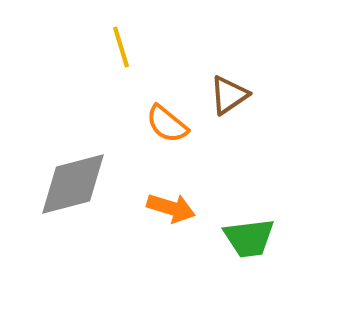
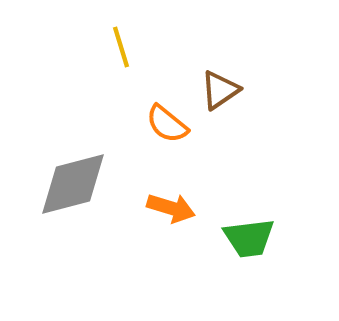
brown triangle: moved 9 px left, 5 px up
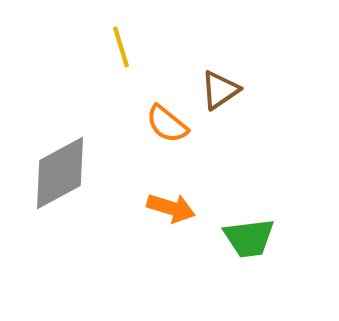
gray diamond: moved 13 px left, 11 px up; rotated 14 degrees counterclockwise
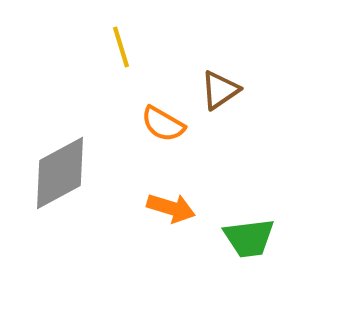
orange semicircle: moved 4 px left; rotated 9 degrees counterclockwise
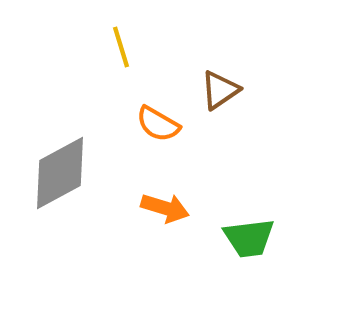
orange semicircle: moved 5 px left
orange arrow: moved 6 px left
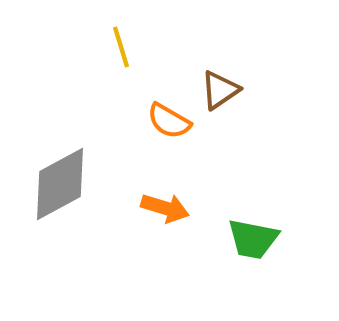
orange semicircle: moved 11 px right, 3 px up
gray diamond: moved 11 px down
green trapezoid: moved 4 px right, 1 px down; rotated 18 degrees clockwise
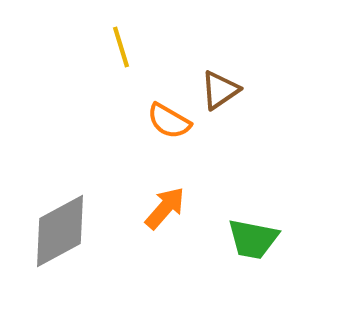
gray diamond: moved 47 px down
orange arrow: rotated 66 degrees counterclockwise
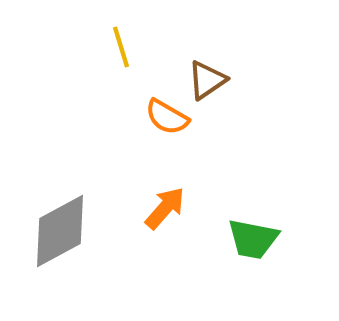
brown triangle: moved 13 px left, 10 px up
orange semicircle: moved 2 px left, 4 px up
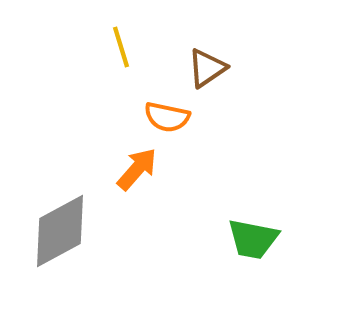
brown triangle: moved 12 px up
orange semicircle: rotated 18 degrees counterclockwise
orange arrow: moved 28 px left, 39 px up
